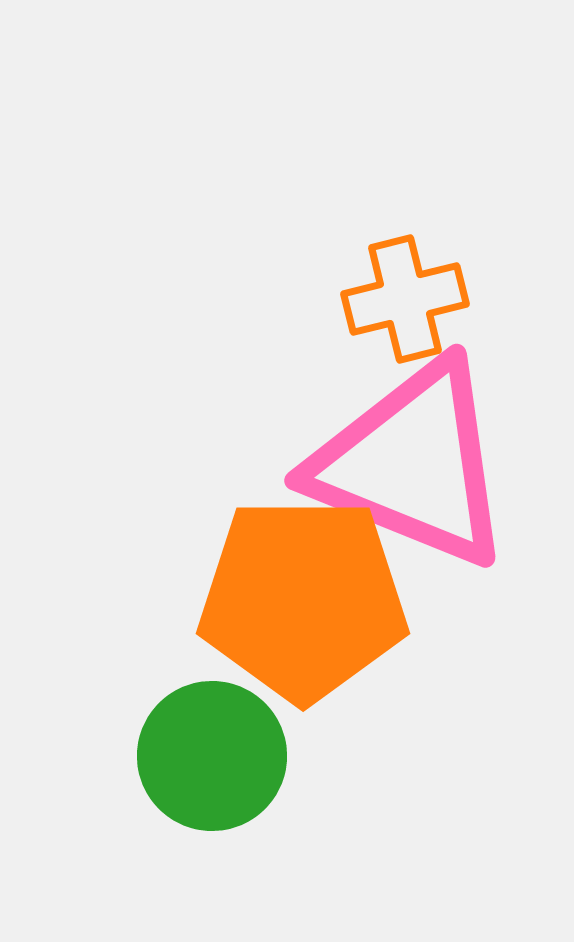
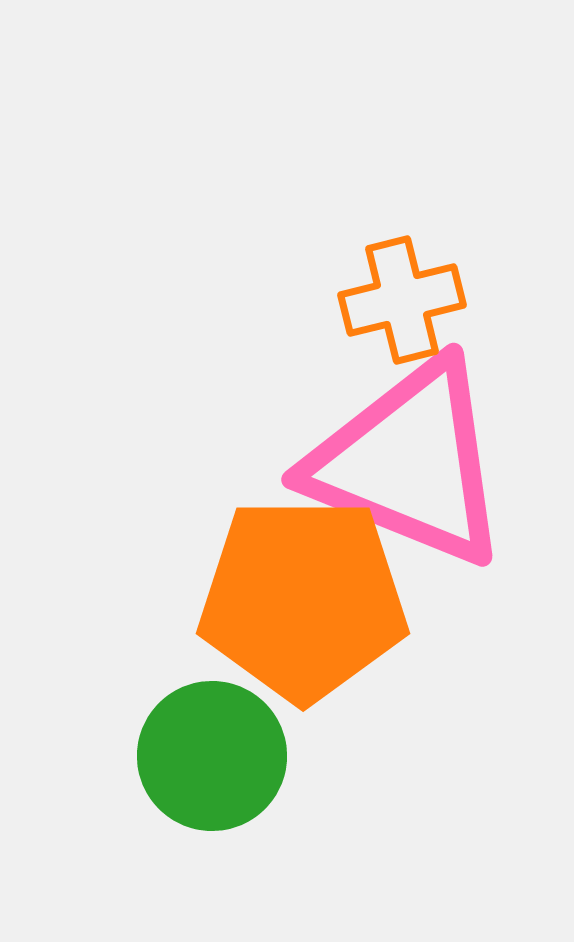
orange cross: moved 3 px left, 1 px down
pink triangle: moved 3 px left, 1 px up
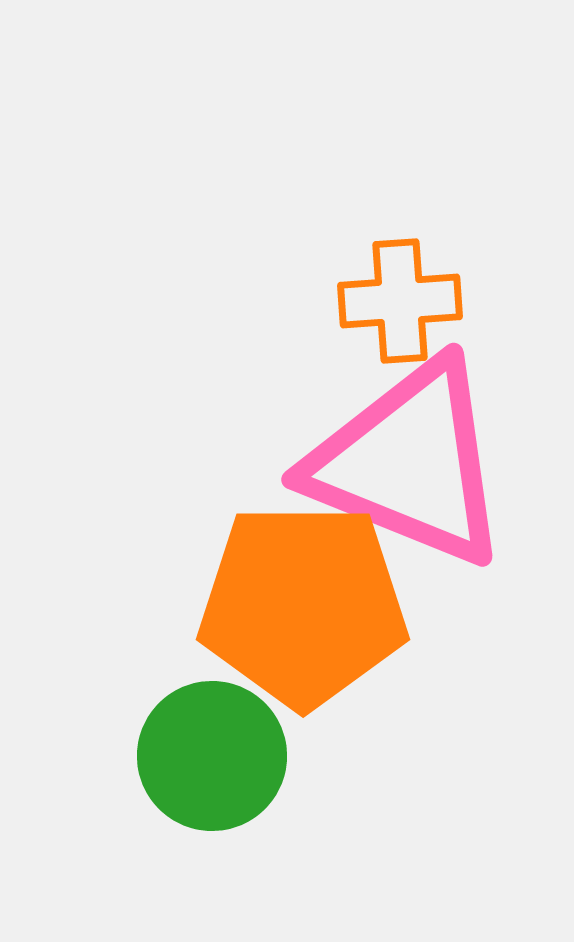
orange cross: moved 2 px left, 1 px down; rotated 10 degrees clockwise
orange pentagon: moved 6 px down
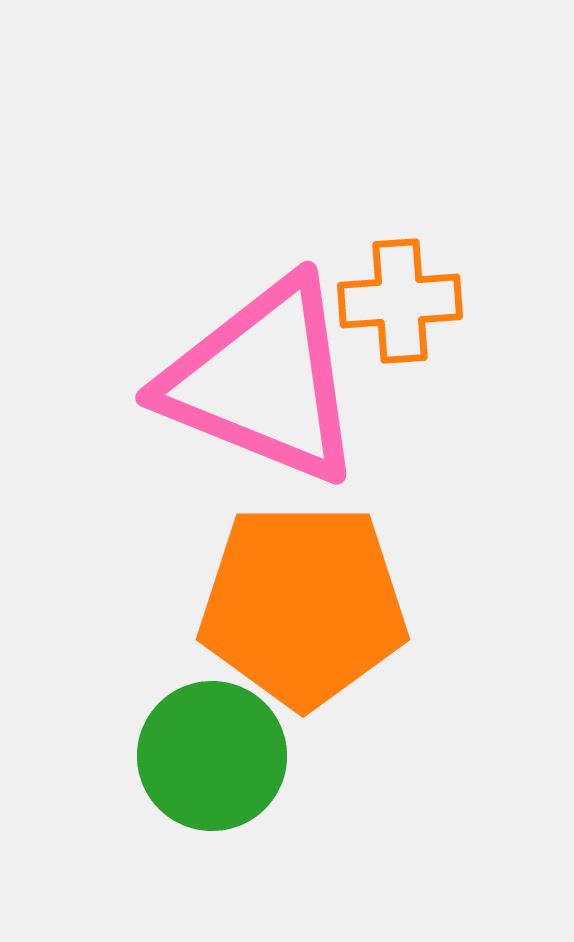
pink triangle: moved 146 px left, 82 px up
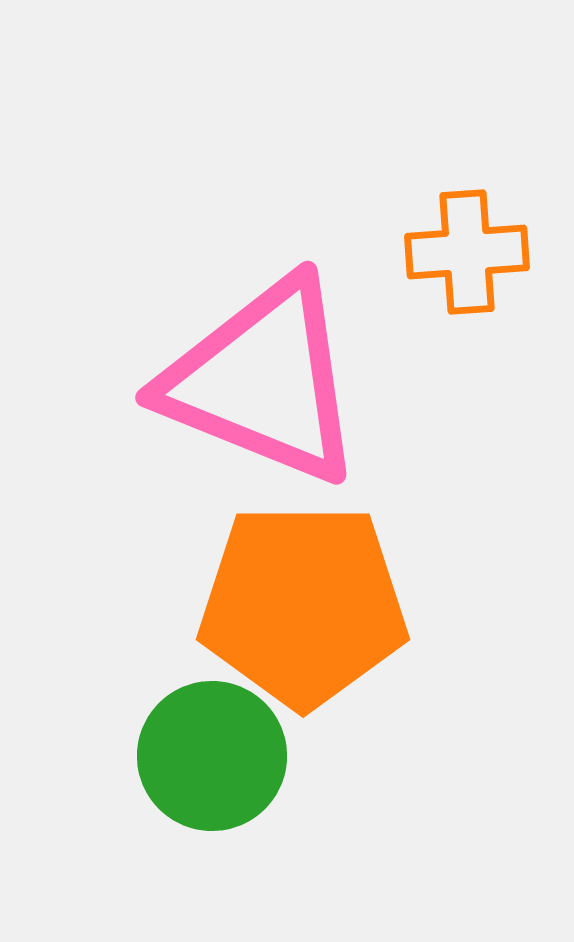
orange cross: moved 67 px right, 49 px up
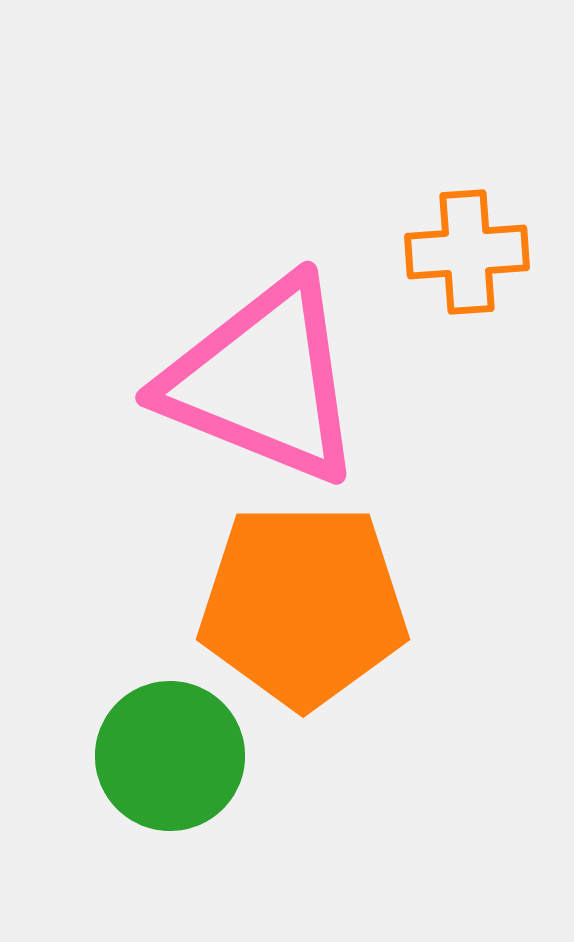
green circle: moved 42 px left
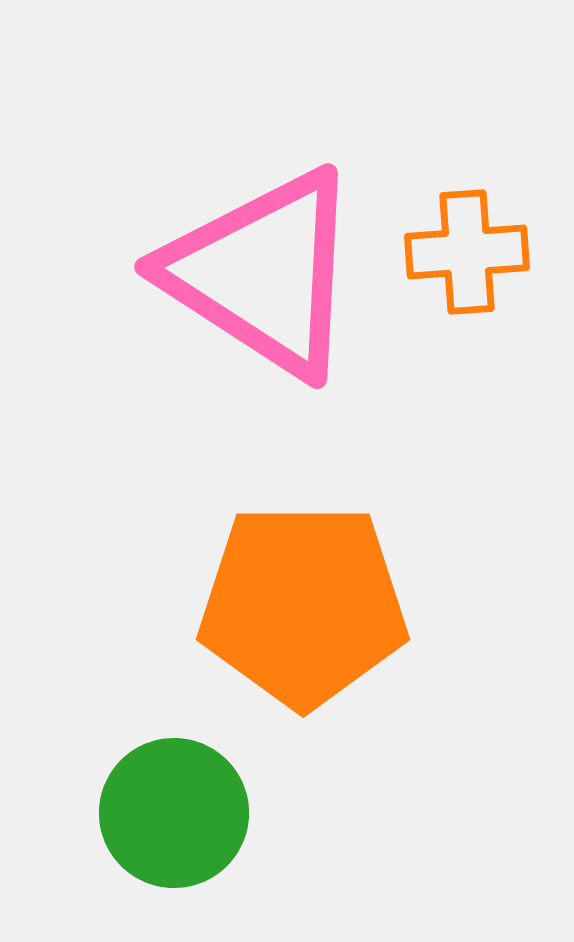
pink triangle: moved 108 px up; rotated 11 degrees clockwise
green circle: moved 4 px right, 57 px down
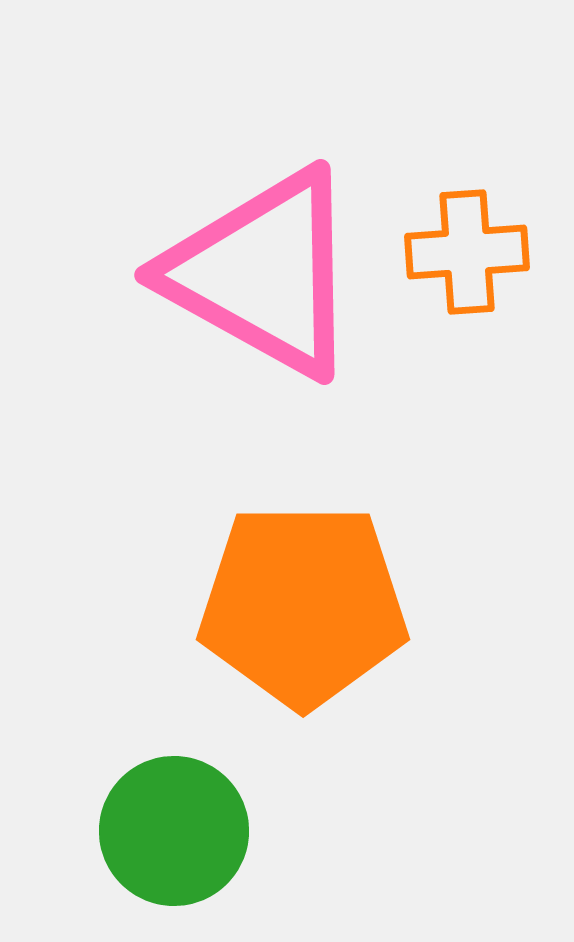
pink triangle: rotated 4 degrees counterclockwise
green circle: moved 18 px down
